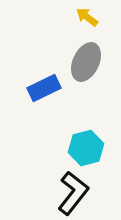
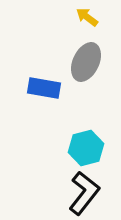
blue rectangle: rotated 36 degrees clockwise
black L-shape: moved 11 px right
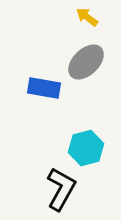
gray ellipse: rotated 21 degrees clockwise
black L-shape: moved 23 px left, 4 px up; rotated 9 degrees counterclockwise
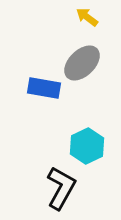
gray ellipse: moved 4 px left, 1 px down
cyan hexagon: moved 1 px right, 2 px up; rotated 12 degrees counterclockwise
black L-shape: moved 1 px up
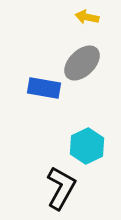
yellow arrow: rotated 25 degrees counterclockwise
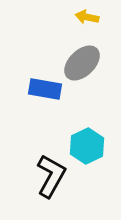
blue rectangle: moved 1 px right, 1 px down
black L-shape: moved 10 px left, 12 px up
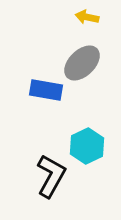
blue rectangle: moved 1 px right, 1 px down
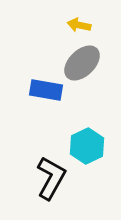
yellow arrow: moved 8 px left, 8 px down
black L-shape: moved 2 px down
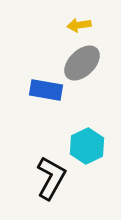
yellow arrow: rotated 20 degrees counterclockwise
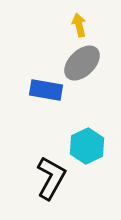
yellow arrow: rotated 85 degrees clockwise
